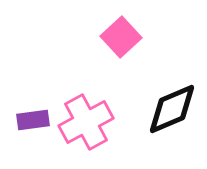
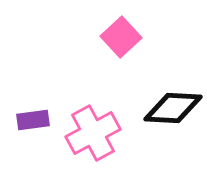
black diamond: moved 1 px right, 1 px up; rotated 26 degrees clockwise
pink cross: moved 7 px right, 11 px down
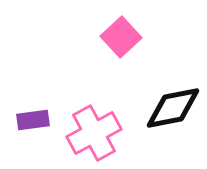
black diamond: rotated 14 degrees counterclockwise
pink cross: moved 1 px right
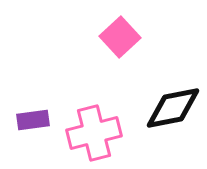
pink square: moved 1 px left
pink cross: rotated 14 degrees clockwise
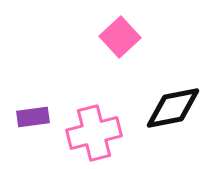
purple rectangle: moved 3 px up
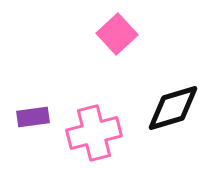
pink square: moved 3 px left, 3 px up
black diamond: rotated 6 degrees counterclockwise
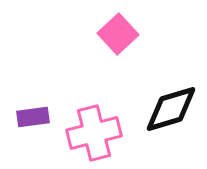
pink square: moved 1 px right
black diamond: moved 2 px left, 1 px down
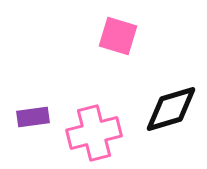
pink square: moved 2 px down; rotated 30 degrees counterclockwise
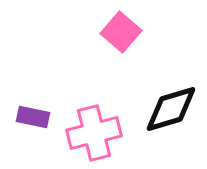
pink square: moved 3 px right, 4 px up; rotated 24 degrees clockwise
purple rectangle: rotated 20 degrees clockwise
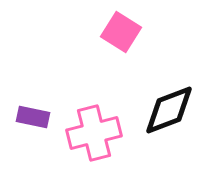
pink square: rotated 9 degrees counterclockwise
black diamond: moved 2 px left, 1 px down; rotated 4 degrees counterclockwise
